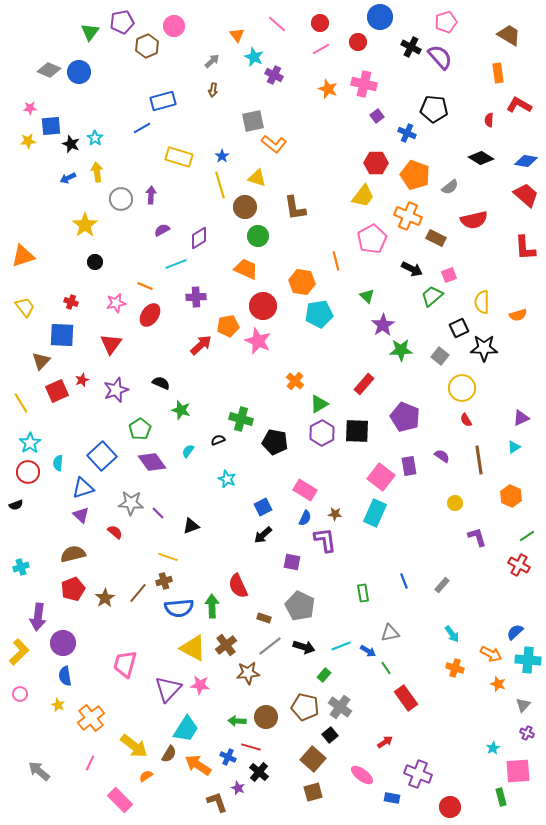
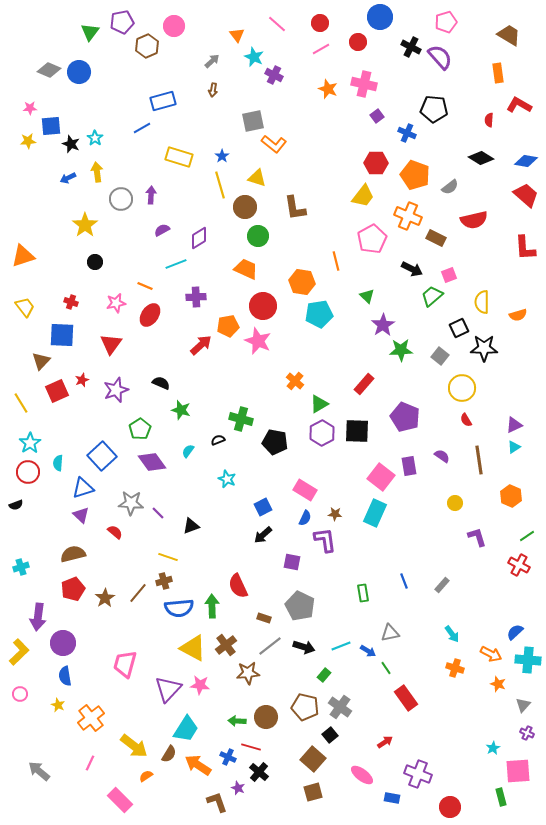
purple triangle at (521, 418): moved 7 px left, 7 px down
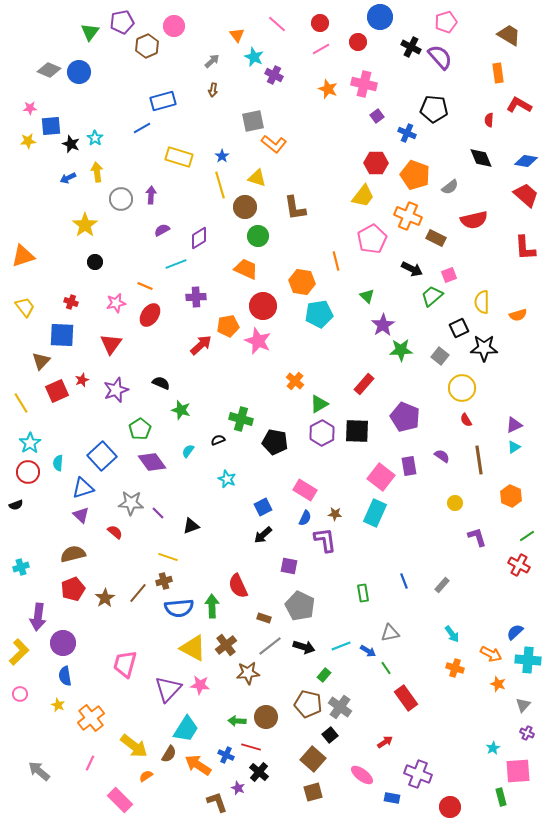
black diamond at (481, 158): rotated 35 degrees clockwise
purple square at (292, 562): moved 3 px left, 4 px down
brown pentagon at (305, 707): moved 3 px right, 3 px up
blue cross at (228, 757): moved 2 px left, 2 px up
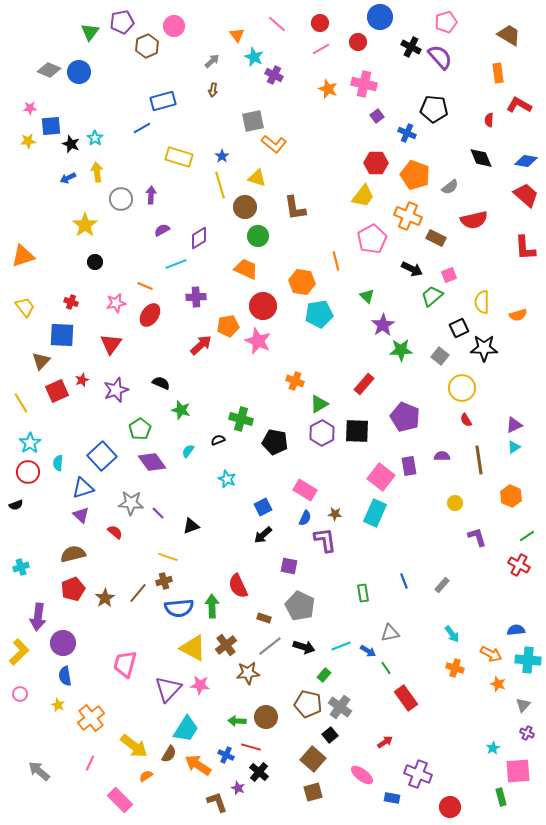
orange cross at (295, 381): rotated 18 degrees counterclockwise
purple semicircle at (442, 456): rotated 35 degrees counterclockwise
blue semicircle at (515, 632): moved 1 px right, 2 px up; rotated 36 degrees clockwise
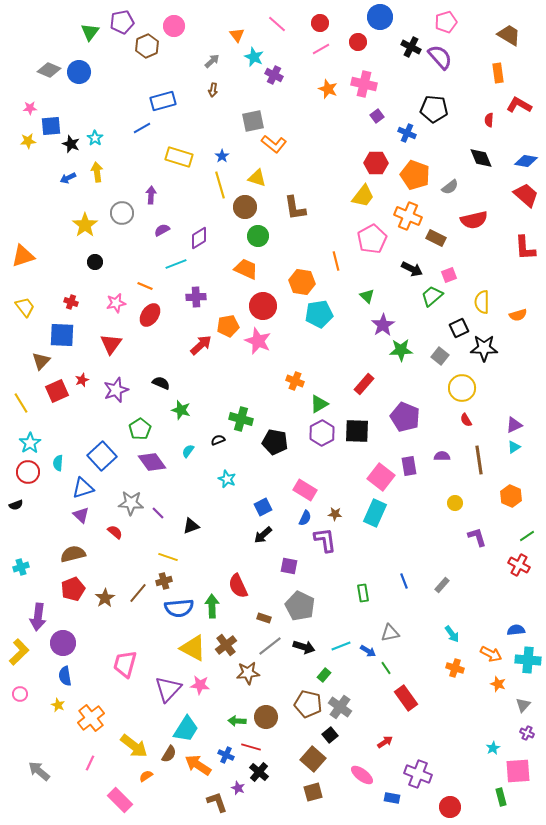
gray circle at (121, 199): moved 1 px right, 14 px down
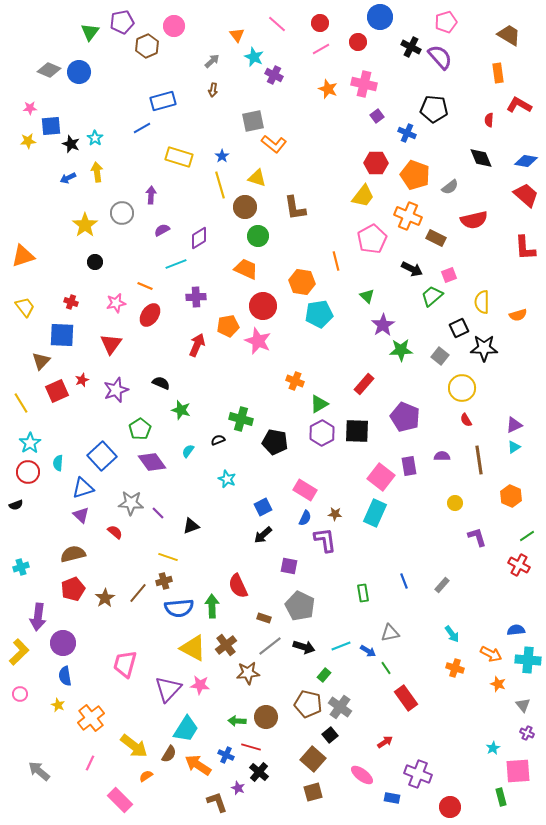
red arrow at (201, 345): moved 4 px left; rotated 25 degrees counterclockwise
gray triangle at (523, 705): rotated 21 degrees counterclockwise
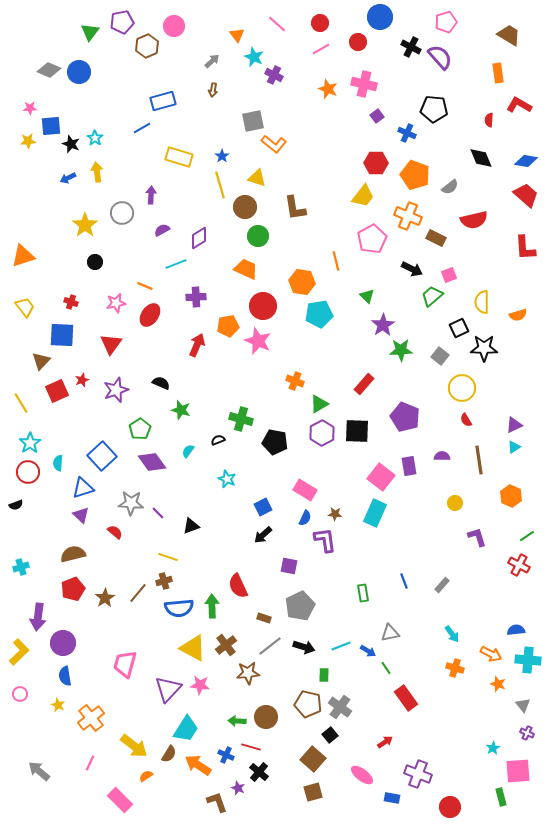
gray pentagon at (300, 606): rotated 20 degrees clockwise
green rectangle at (324, 675): rotated 40 degrees counterclockwise
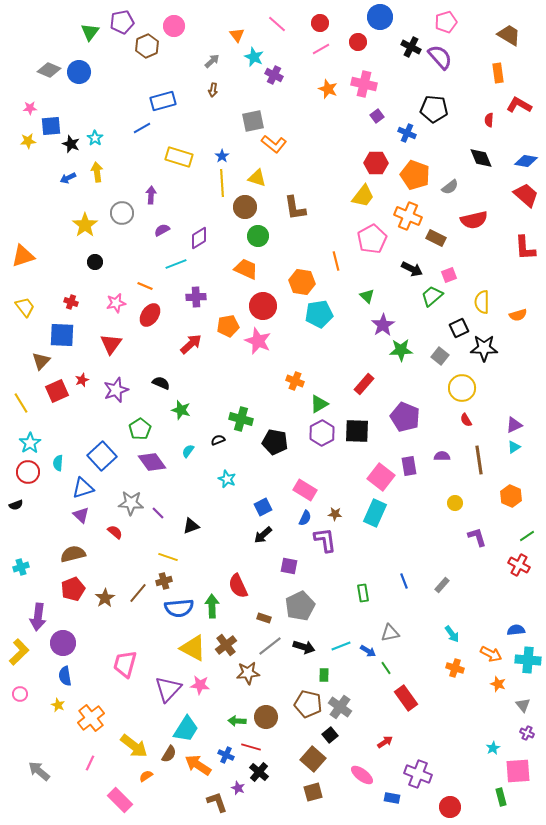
yellow line at (220, 185): moved 2 px right, 2 px up; rotated 12 degrees clockwise
red arrow at (197, 345): moved 6 px left, 1 px up; rotated 25 degrees clockwise
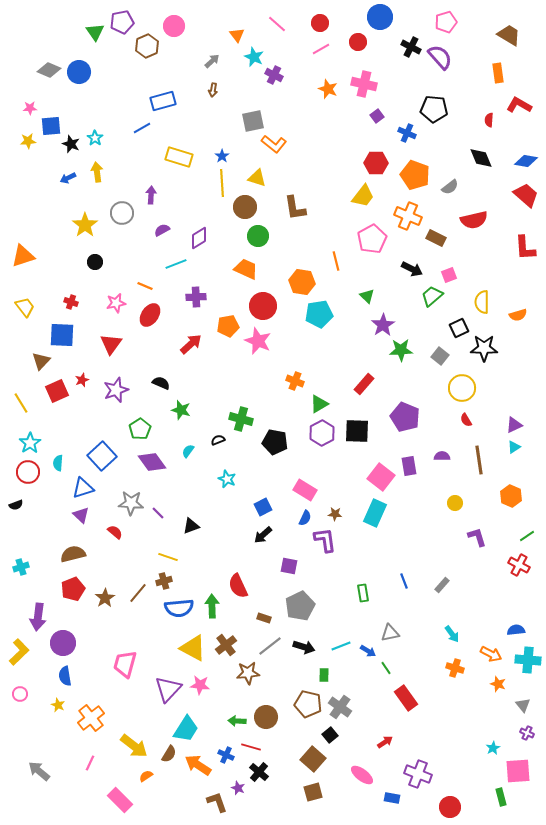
green triangle at (90, 32): moved 5 px right; rotated 12 degrees counterclockwise
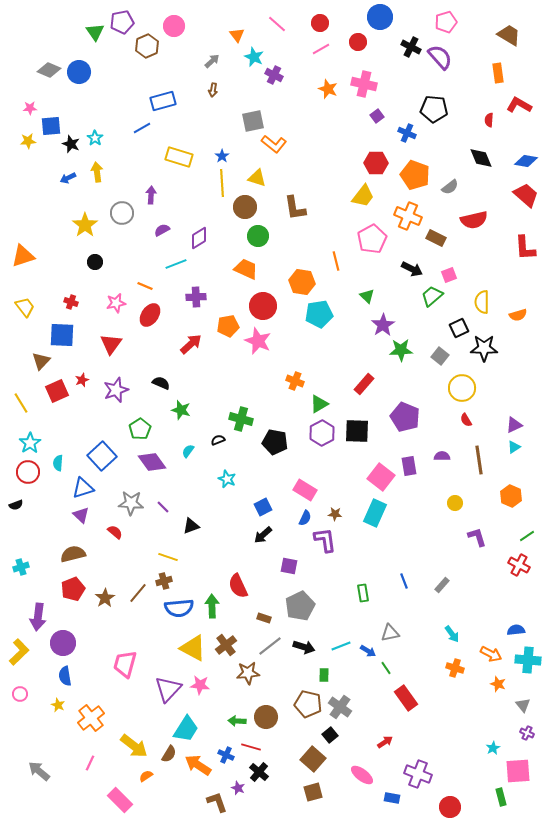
purple line at (158, 513): moved 5 px right, 6 px up
